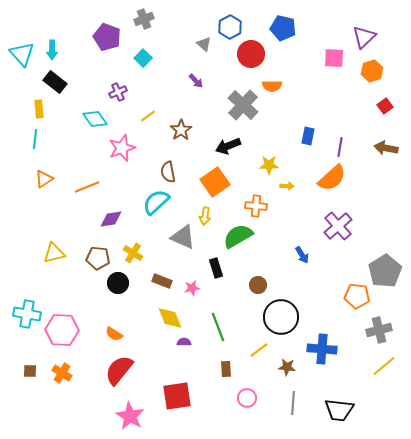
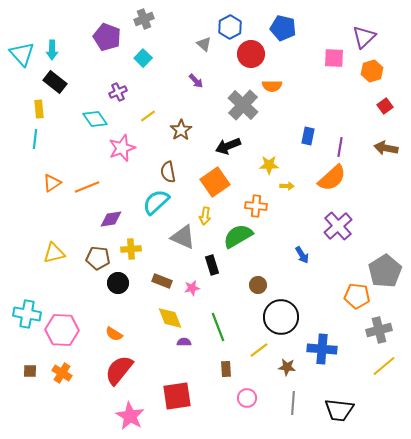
orange triangle at (44, 179): moved 8 px right, 4 px down
yellow cross at (133, 253): moved 2 px left, 4 px up; rotated 36 degrees counterclockwise
black rectangle at (216, 268): moved 4 px left, 3 px up
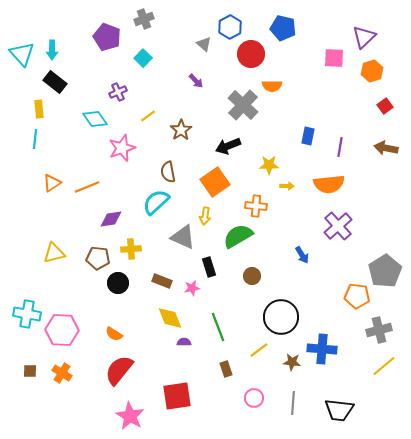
orange semicircle at (332, 178): moved 3 px left, 6 px down; rotated 36 degrees clockwise
black rectangle at (212, 265): moved 3 px left, 2 px down
brown circle at (258, 285): moved 6 px left, 9 px up
brown star at (287, 367): moved 5 px right, 5 px up
brown rectangle at (226, 369): rotated 14 degrees counterclockwise
pink circle at (247, 398): moved 7 px right
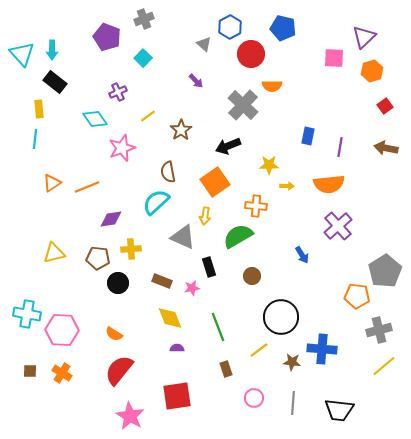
purple semicircle at (184, 342): moved 7 px left, 6 px down
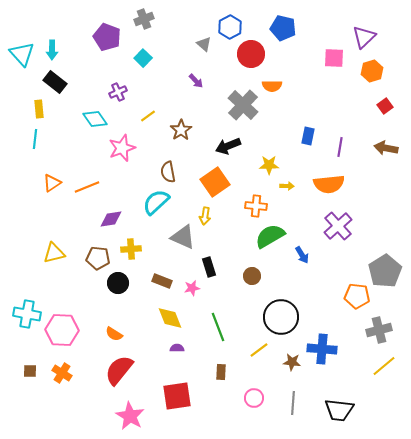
green semicircle at (238, 236): moved 32 px right
brown rectangle at (226, 369): moved 5 px left, 3 px down; rotated 21 degrees clockwise
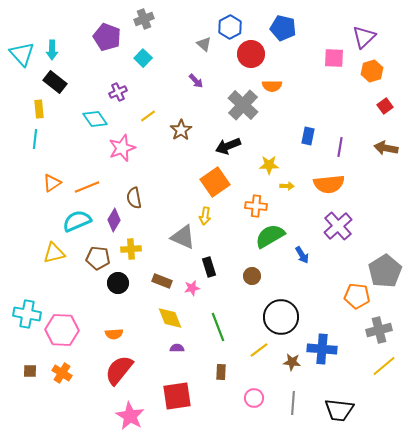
brown semicircle at (168, 172): moved 34 px left, 26 px down
cyan semicircle at (156, 202): moved 79 px left, 19 px down; rotated 20 degrees clockwise
purple diamond at (111, 219): moved 3 px right, 1 px down; rotated 50 degrees counterclockwise
orange semicircle at (114, 334): rotated 36 degrees counterclockwise
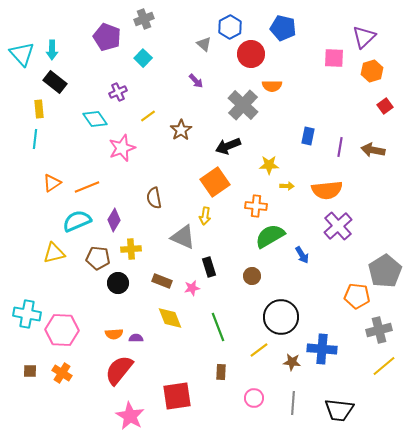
brown arrow at (386, 148): moved 13 px left, 2 px down
orange semicircle at (329, 184): moved 2 px left, 6 px down
brown semicircle at (134, 198): moved 20 px right
purple semicircle at (177, 348): moved 41 px left, 10 px up
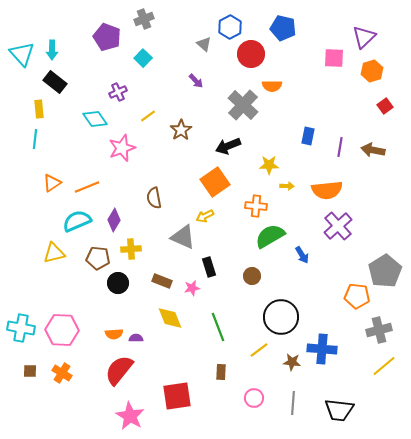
yellow arrow at (205, 216): rotated 54 degrees clockwise
cyan cross at (27, 314): moved 6 px left, 14 px down
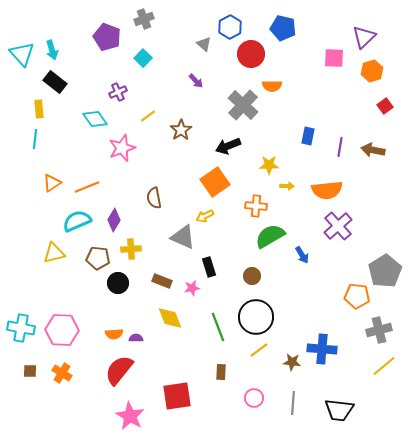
cyan arrow at (52, 50): rotated 18 degrees counterclockwise
black circle at (281, 317): moved 25 px left
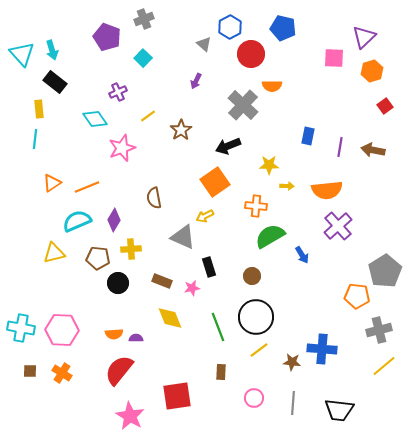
purple arrow at (196, 81): rotated 70 degrees clockwise
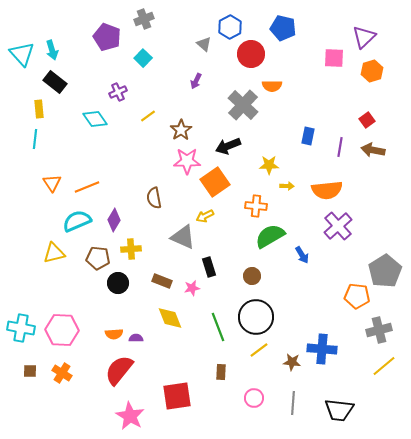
red square at (385, 106): moved 18 px left, 14 px down
pink star at (122, 148): moved 65 px right, 13 px down; rotated 20 degrees clockwise
orange triangle at (52, 183): rotated 30 degrees counterclockwise
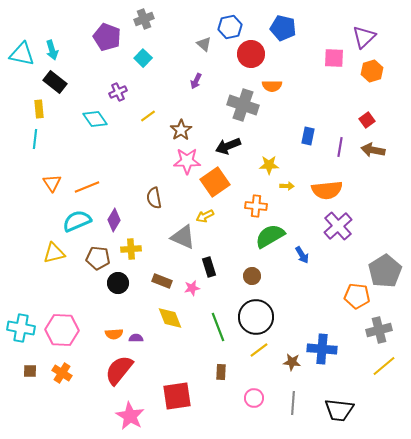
blue hexagon at (230, 27): rotated 15 degrees clockwise
cyan triangle at (22, 54): rotated 36 degrees counterclockwise
gray cross at (243, 105): rotated 24 degrees counterclockwise
